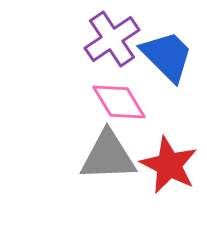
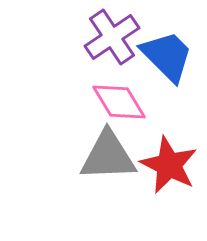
purple cross: moved 2 px up
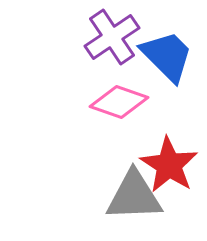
pink diamond: rotated 40 degrees counterclockwise
gray triangle: moved 26 px right, 40 px down
red star: rotated 6 degrees clockwise
